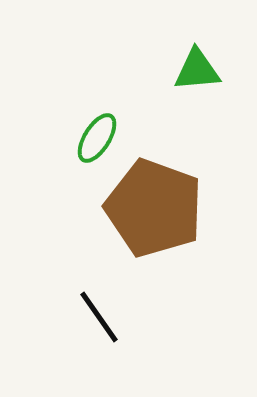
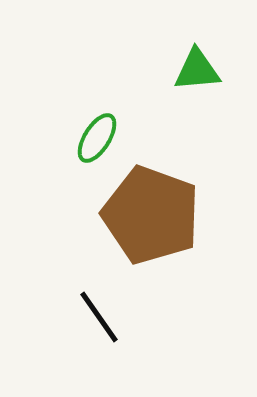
brown pentagon: moved 3 px left, 7 px down
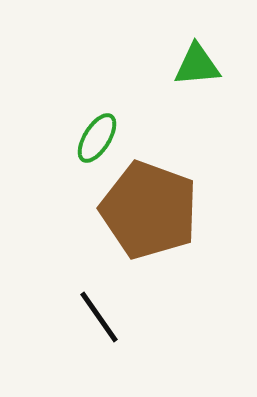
green triangle: moved 5 px up
brown pentagon: moved 2 px left, 5 px up
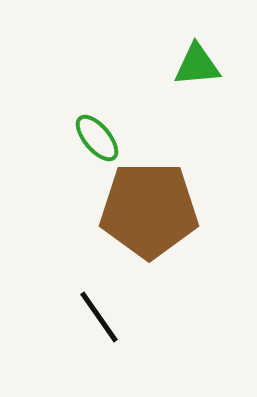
green ellipse: rotated 72 degrees counterclockwise
brown pentagon: rotated 20 degrees counterclockwise
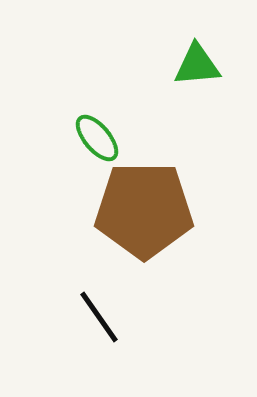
brown pentagon: moved 5 px left
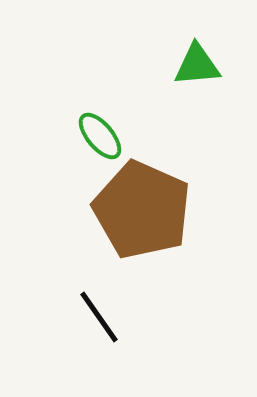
green ellipse: moved 3 px right, 2 px up
brown pentagon: moved 2 px left; rotated 24 degrees clockwise
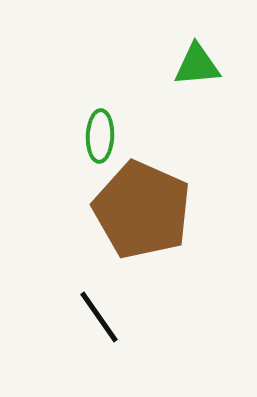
green ellipse: rotated 42 degrees clockwise
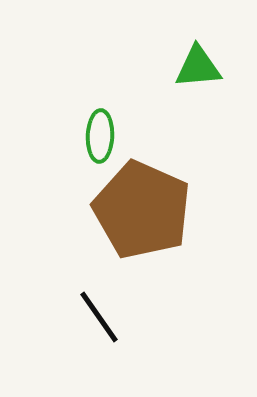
green triangle: moved 1 px right, 2 px down
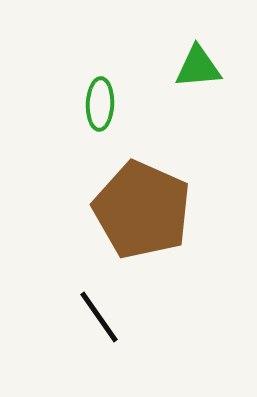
green ellipse: moved 32 px up
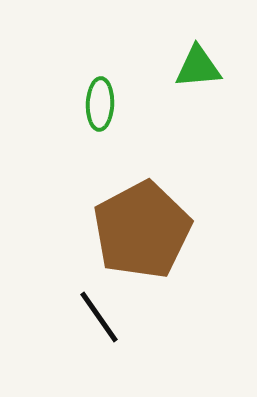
brown pentagon: moved 20 px down; rotated 20 degrees clockwise
